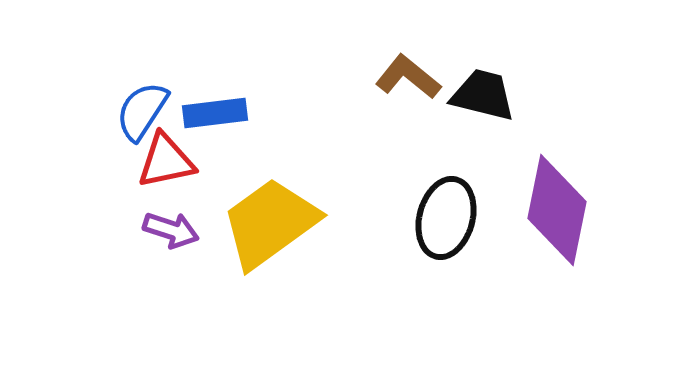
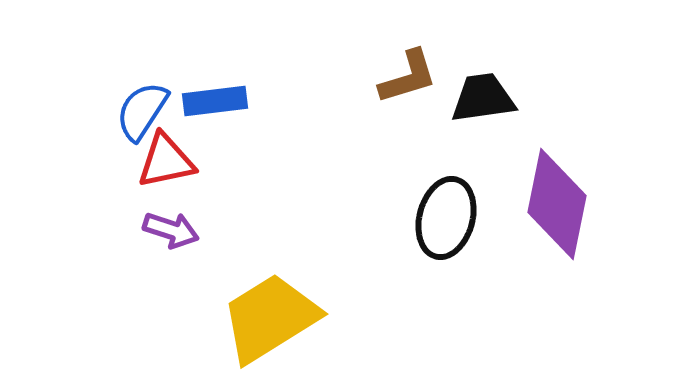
brown L-shape: rotated 124 degrees clockwise
black trapezoid: moved 3 px down; rotated 22 degrees counterclockwise
blue rectangle: moved 12 px up
purple diamond: moved 6 px up
yellow trapezoid: moved 95 px down; rotated 4 degrees clockwise
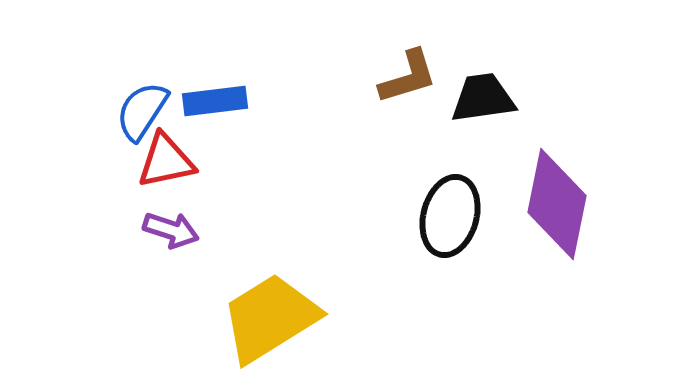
black ellipse: moved 4 px right, 2 px up
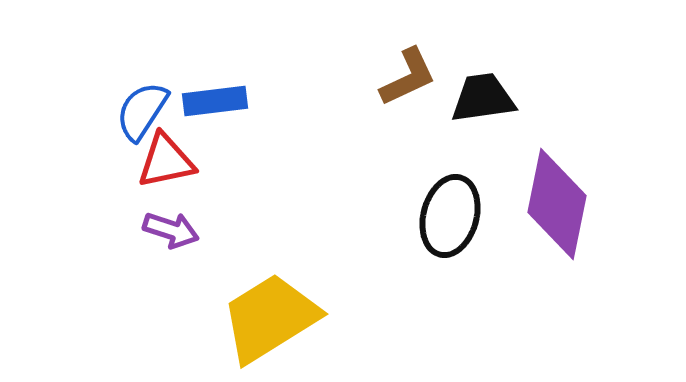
brown L-shape: rotated 8 degrees counterclockwise
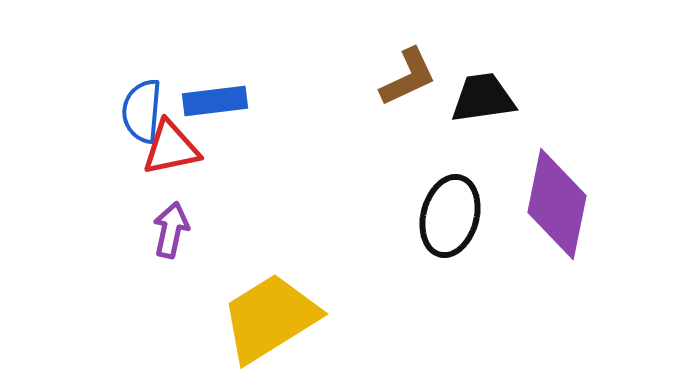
blue semicircle: rotated 28 degrees counterclockwise
red triangle: moved 5 px right, 13 px up
purple arrow: rotated 96 degrees counterclockwise
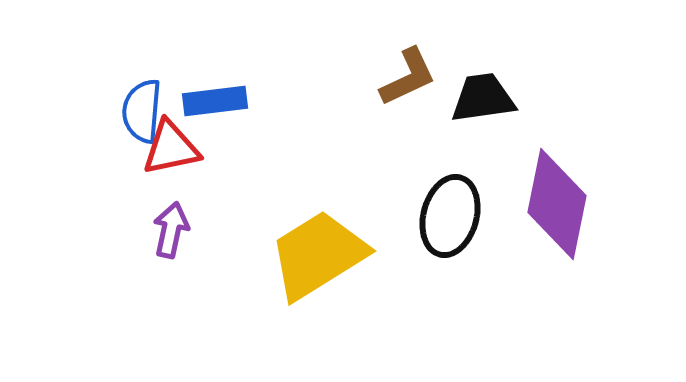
yellow trapezoid: moved 48 px right, 63 px up
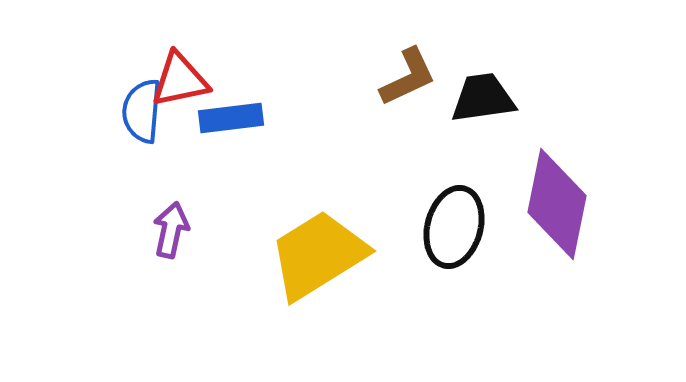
blue rectangle: moved 16 px right, 17 px down
red triangle: moved 9 px right, 68 px up
black ellipse: moved 4 px right, 11 px down
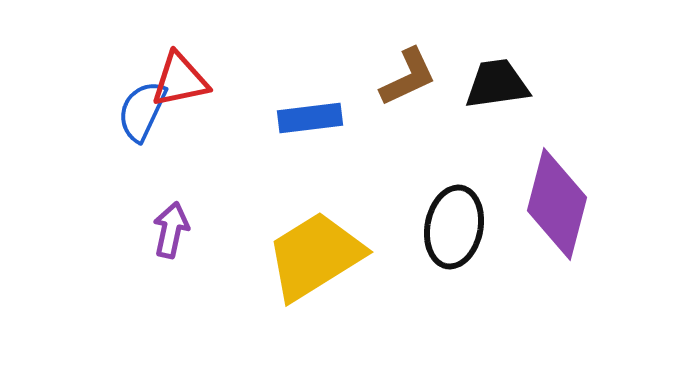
black trapezoid: moved 14 px right, 14 px up
blue semicircle: rotated 20 degrees clockwise
blue rectangle: moved 79 px right
purple diamond: rotated 3 degrees clockwise
black ellipse: rotated 4 degrees counterclockwise
yellow trapezoid: moved 3 px left, 1 px down
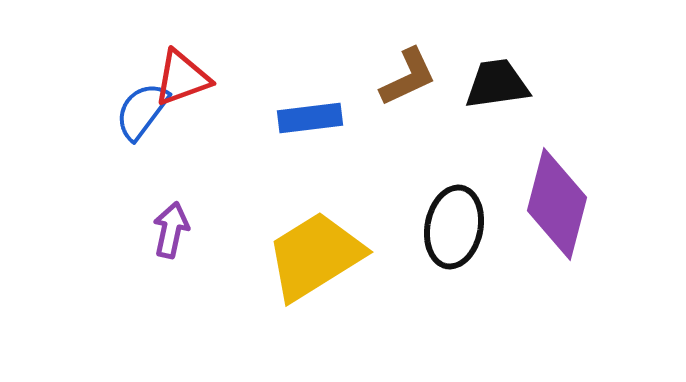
red triangle: moved 2 px right, 2 px up; rotated 8 degrees counterclockwise
blue semicircle: rotated 12 degrees clockwise
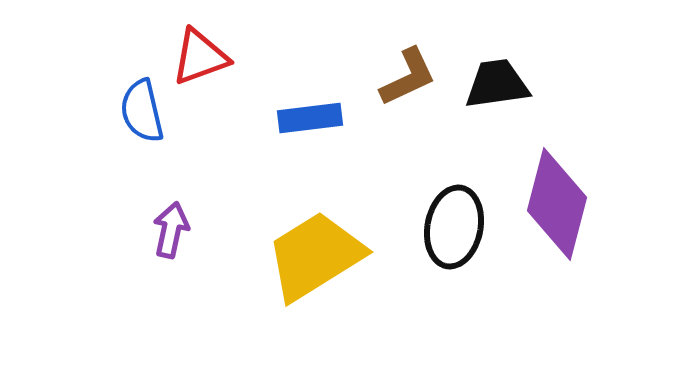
red triangle: moved 18 px right, 21 px up
blue semicircle: rotated 50 degrees counterclockwise
